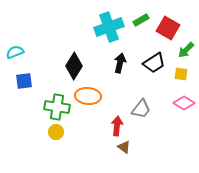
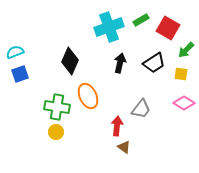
black diamond: moved 4 px left, 5 px up; rotated 8 degrees counterclockwise
blue square: moved 4 px left, 7 px up; rotated 12 degrees counterclockwise
orange ellipse: rotated 60 degrees clockwise
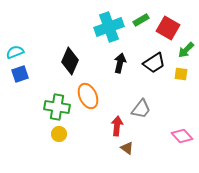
pink diamond: moved 2 px left, 33 px down; rotated 15 degrees clockwise
yellow circle: moved 3 px right, 2 px down
brown triangle: moved 3 px right, 1 px down
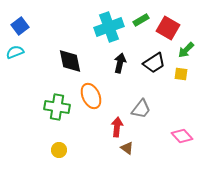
black diamond: rotated 36 degrees counterclockwise
blue square: moved 48 px up; rotated 18 degrees counterclockwise
orange ellipse: moved 3 px right
red arrow: moved 1 px down
yellow circle: moved 16 px down
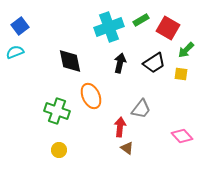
green cross: moved 4 px down; rotated 10 degrees clockwise
red arrow: moved 3 px right
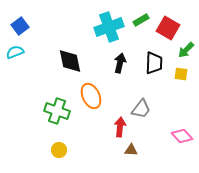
black trapezoid: rotated 55 degrees counterclockwise
brown triangle: moved 4 px right, 2 px down; rotated 32 degrees counterclockwise
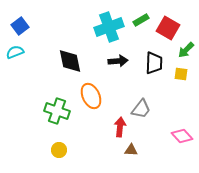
black arrow: moved 2 px left, 2 px up; rotated 72 degrees clockwise
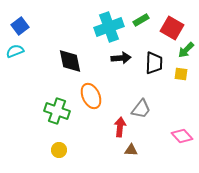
red square: moved 4 px right
cyan semicircle: moved 1 px up
black arrow: moved 3 px right, 3 px up
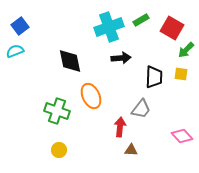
black trapezoid: moved 14 px down
